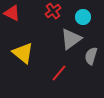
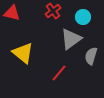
red triangle: rotated 12 degrees counterclockwise
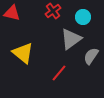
gray semicircle: rotated 18 degrees clockwise
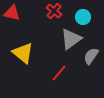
red cross: moved 1 px right; rotated 14 degrees counterclockwise
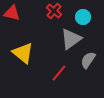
gray semicircle: moved 3 px left, 4 px down
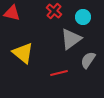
red line: rotated 36 degrees clockwise
